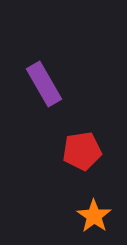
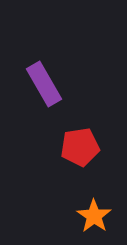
red pentagon: moved 2 px left, 4 px up
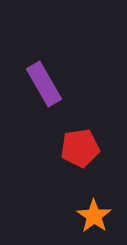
red pentagon: moved 1 px down
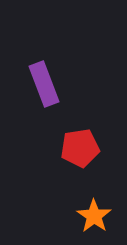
purple rectangle: rotated 9 degrees clockwise
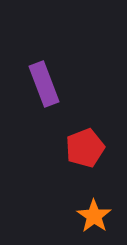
red pentagon: moved 5 px right; rotated 12 degrees counterclockwise
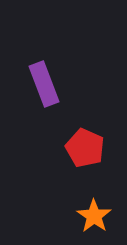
red pentagon: rotated 27 degrees counterclockwise
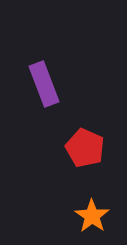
orange star: moved 2 px left
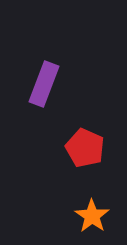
purple rectangle: rotated 42 degrees clockwise
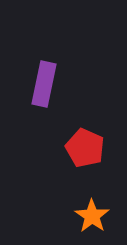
purple rectangle: rotated 9 degrees counterclockwise
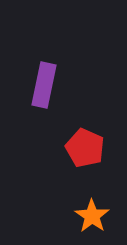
purple rectangle: moved 1 px down
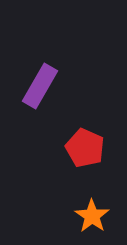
purple rectangle: moved 4 px left, 1 px down; rotated 18 degrees clockwise
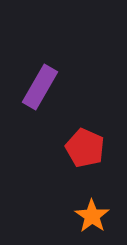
purple rectangle: moved 1 px down
